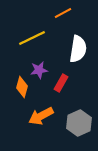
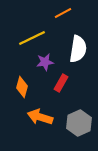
purple star: moved 6 px right, 8 px up
orange arrow: moved 1 px left, 1 px down; rotated 45 degrees clockwise
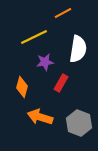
yellow line: moved 2 px right, 1 px up
gray hexagon: rotated 15 degrees counterclockwise
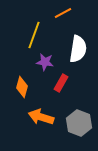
yellow line: moved 2 px up; rotated 44 degrees counterclockwise
purple star: rotated 18 degrees clockwise
orange arrow: moved 1 px right
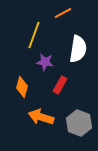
red rectangle: moved 1 px left, 2 px down
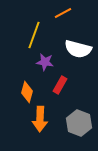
white semicircle: rotated 96 degrees clockwise
orange diamond: moved 5 px right, 5 px down
orange arrow: moved 1 px left, 2 px down; rotated 105 degrees counterclockwise
